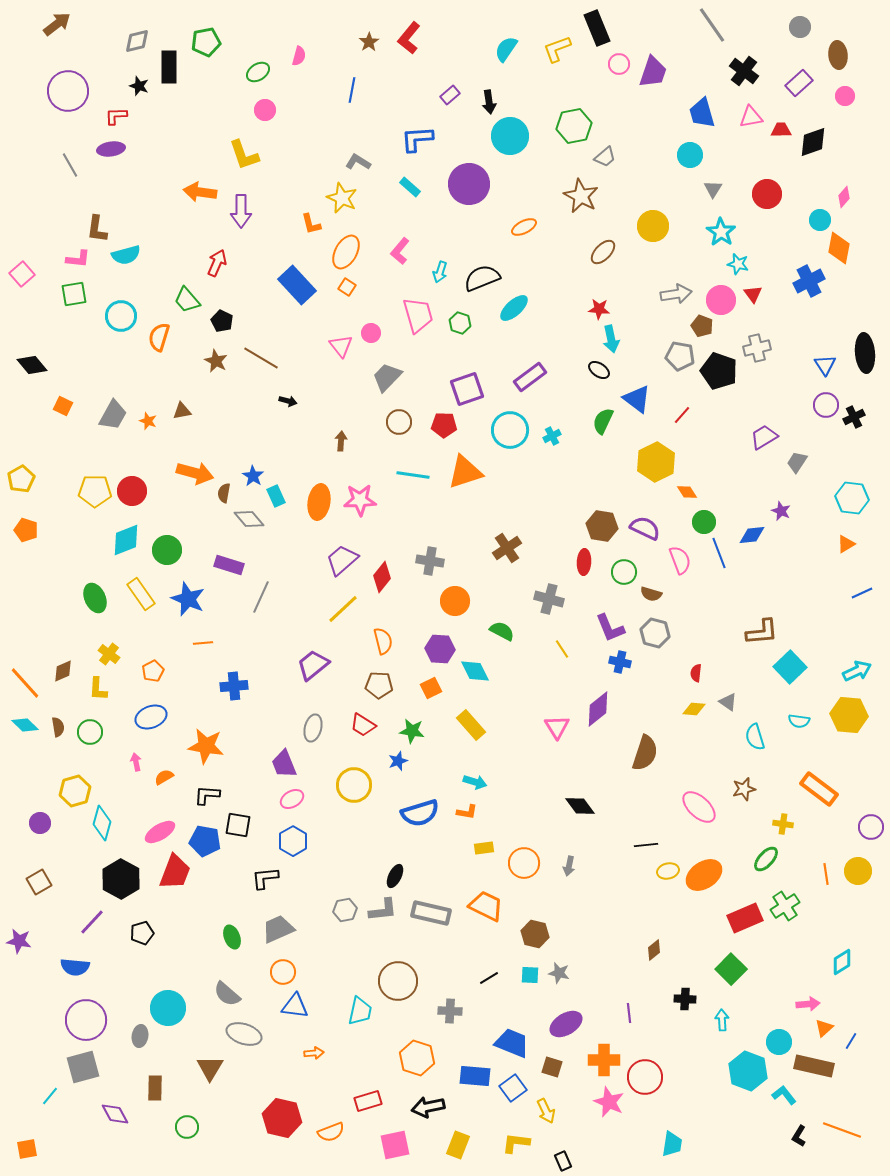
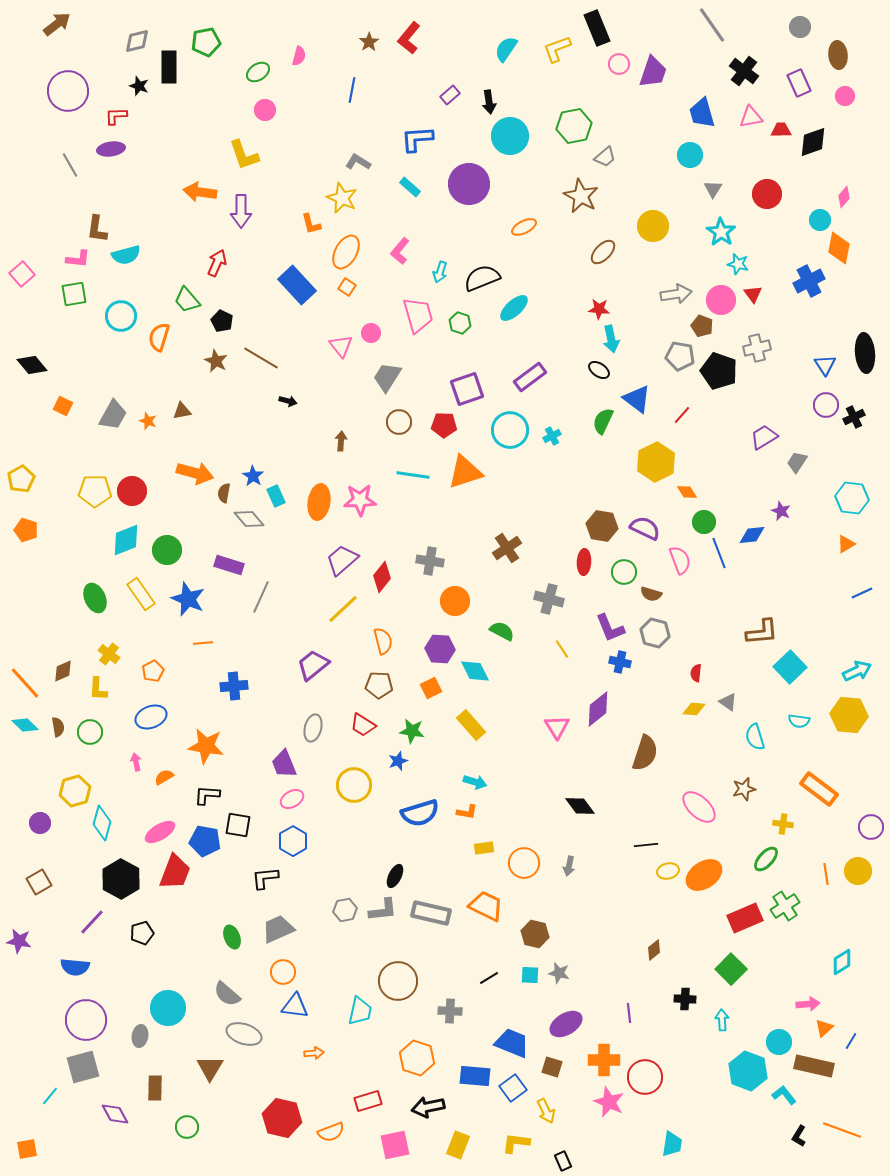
purple rectangle at (799, 83): rotated 72 degrees counterclockwise
gray trapezoid at (387, 377): rotated 12 degrees counterclockwise
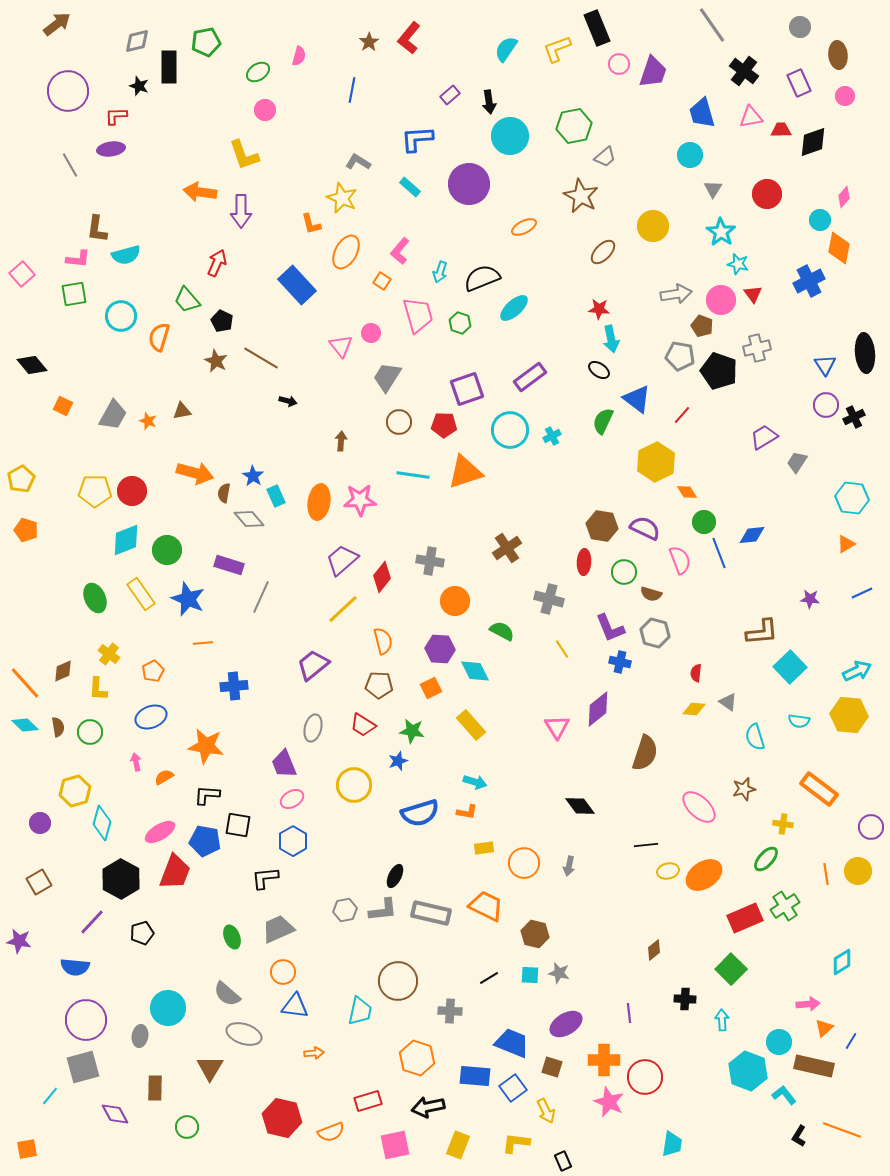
orange square at (347, 287): moved 35 px right, 6 px up
purple star at (781, 511): moved 29 px right, 88 px down; rotated 18 degrees counterclockwise
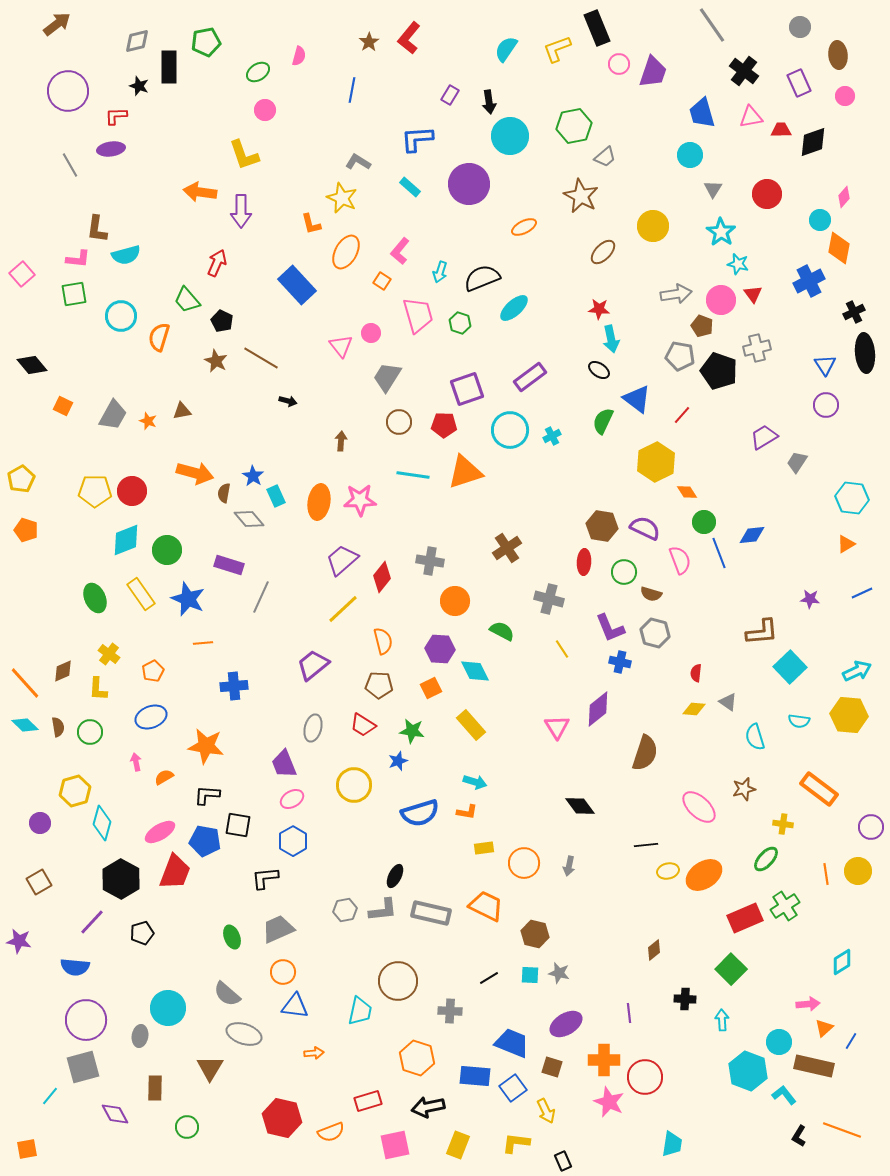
purple rectangle at (450, 95): rotated 18 degrees counterclockwise
black cross at (854, 417): moved 105 px up
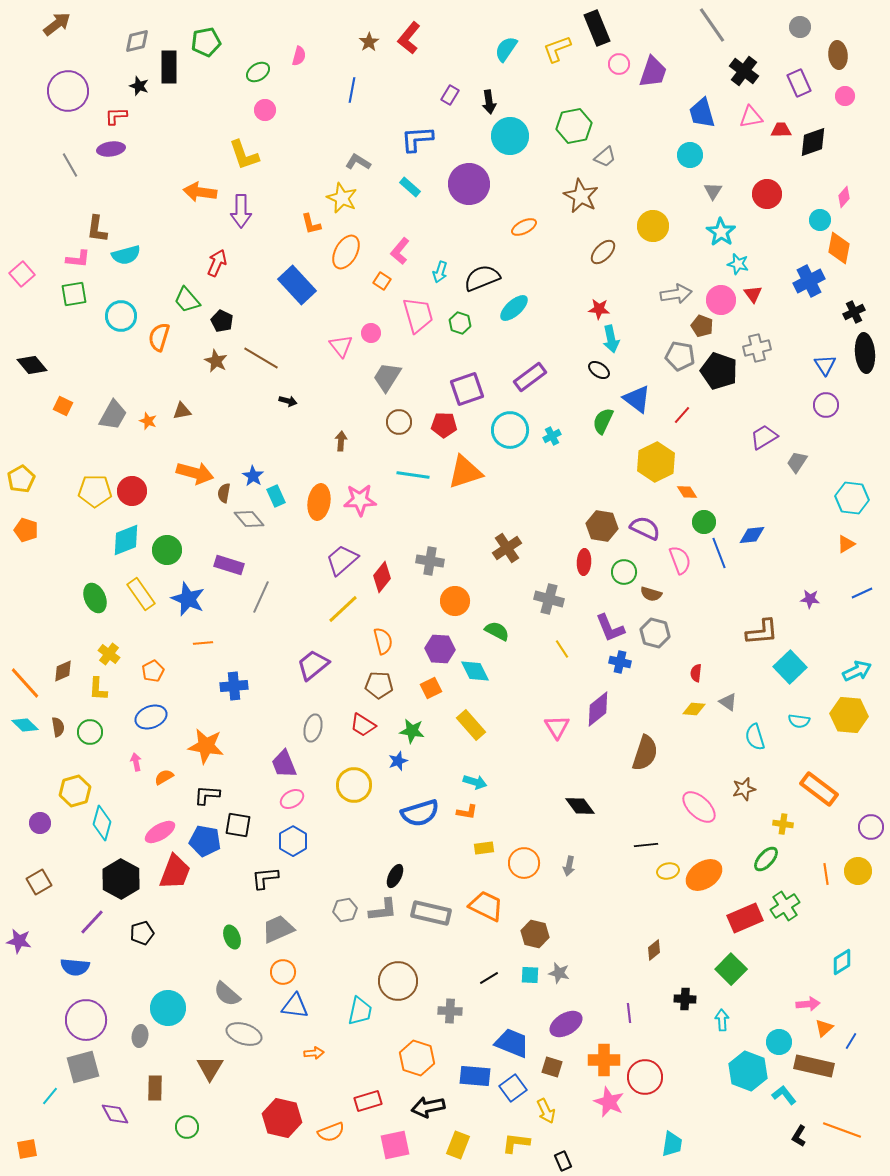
gray triangle at (713, 189): moved 2 px down
green semicircle at (502, 631): moved 5 px left
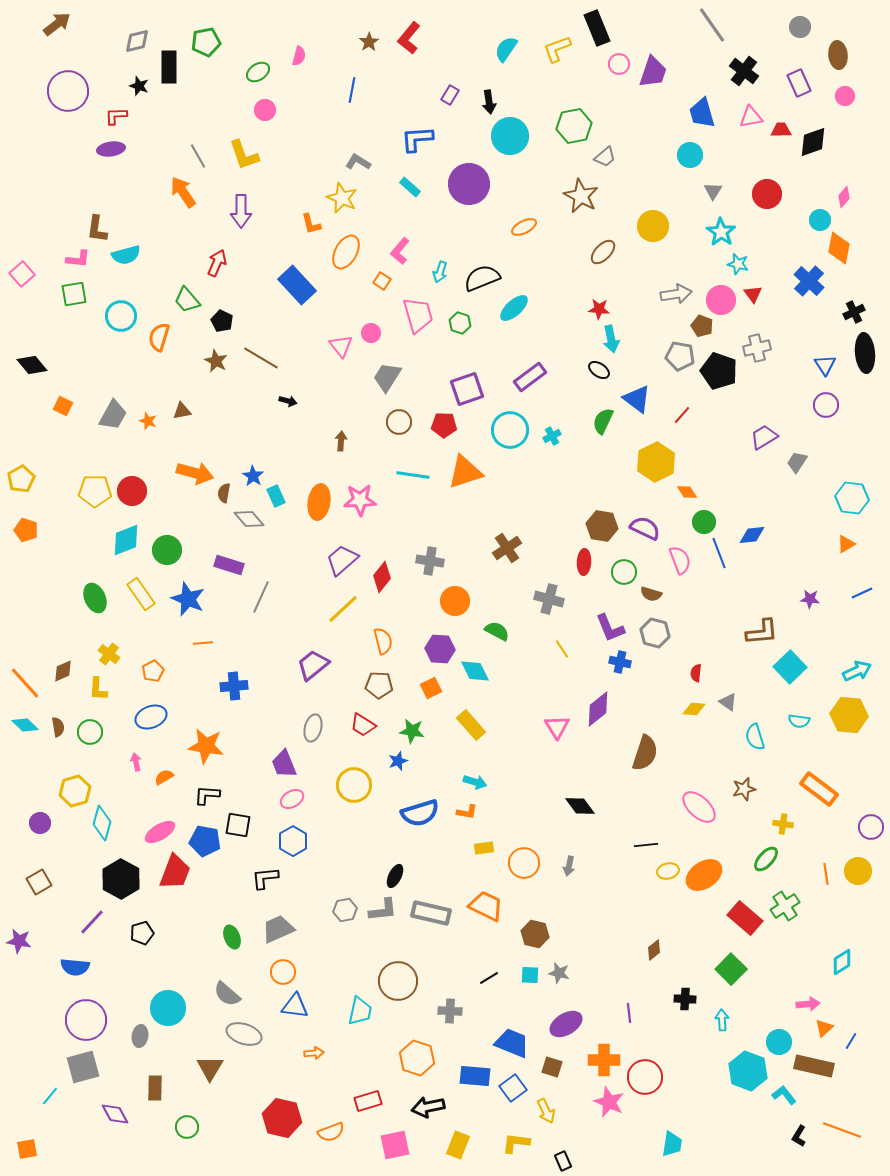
gray line at (70, 165): moved 128 px right, 9 px up
orange arrow at (200, 192): moved 17 px left; rotated 48 degrees clockwise
blue cross at (809, 281): rotated 20 degrees counterclockwise
red rectangle at (745, 918): rotated 64 degrees clockwise
